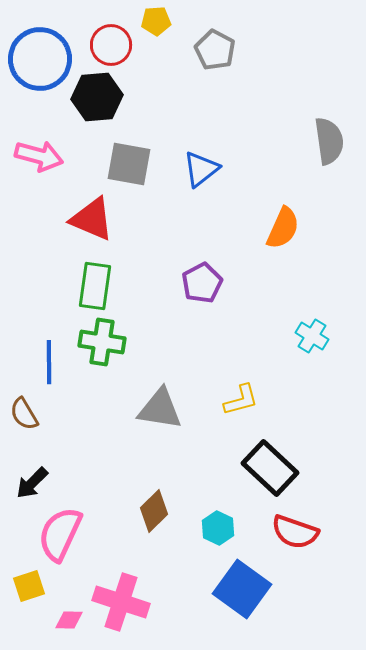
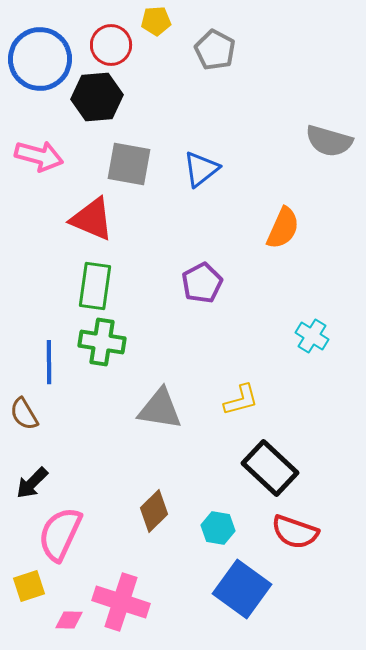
gray semicircle: rotated 114 degrees clockwise
cyan hexagon: rotated 16 degrees counterclockwise
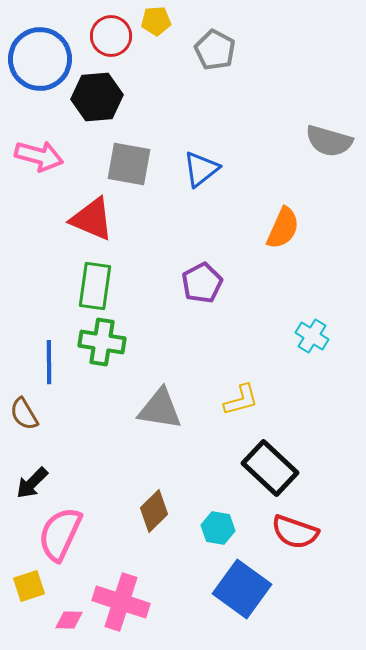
red circle: moved 9 px up
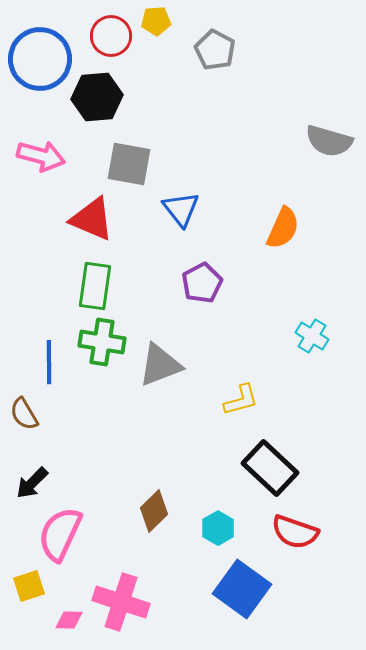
pink arrow: moved 2 px right
blue triangle: moved 20 px left, 40 px down; rotated 30 degrees counterclockwise
gray triangle: moved 44 px up; rotated 30 degrees counterclockwise
cyan hexagon: rotated 20 degrees clockwise
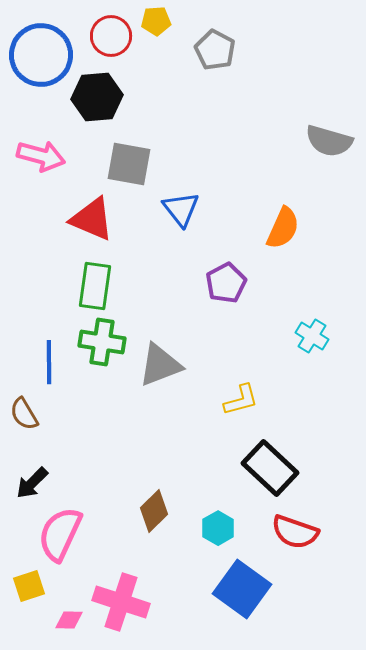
blue circle: moved 1 px right, 4 px up
purple pentagon: moved 24 px right
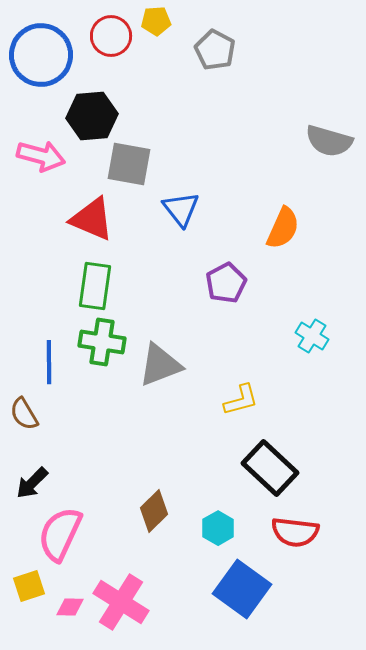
black hexagon: moved 5 px left, 19 px down
red semicircle: rotated 12 degrees counterclockwise
pink cross: rotated 14 degrees clockwise
pink diamond: moved 1 px right, 13 px up
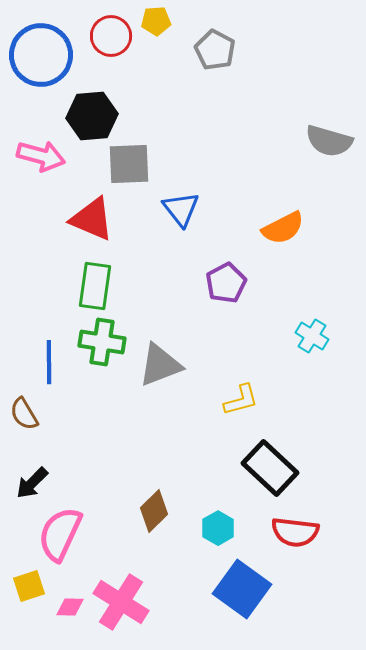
gray square: rotated 12 degrees counterclockwise
orange semicircle: rotated 39 degrees clockwise
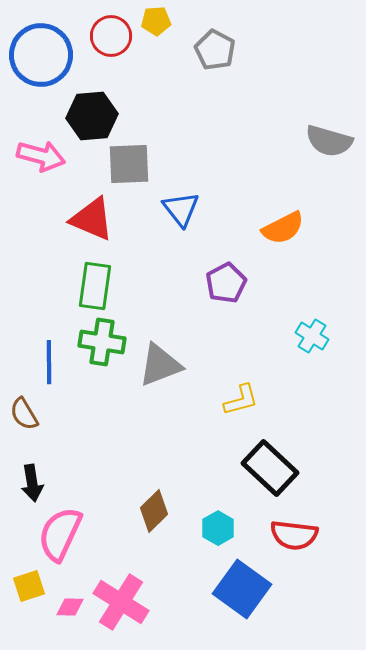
black arrow: rotated 54 degrees counterclockwise
red semicircle: moved 1 px left, 3 px down
